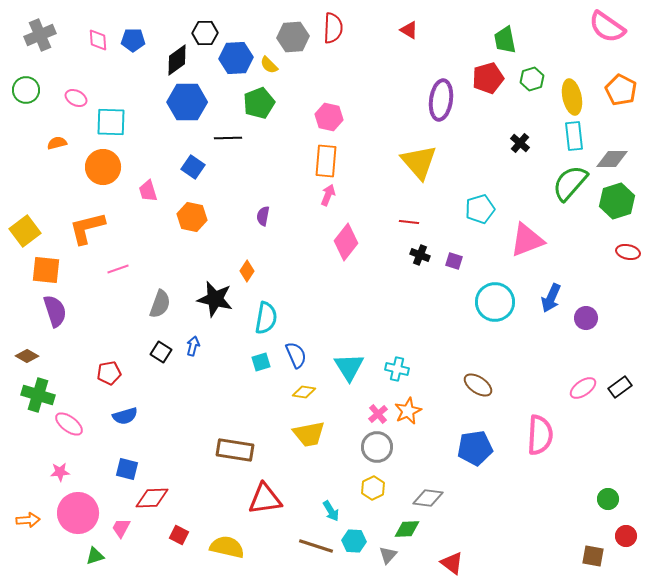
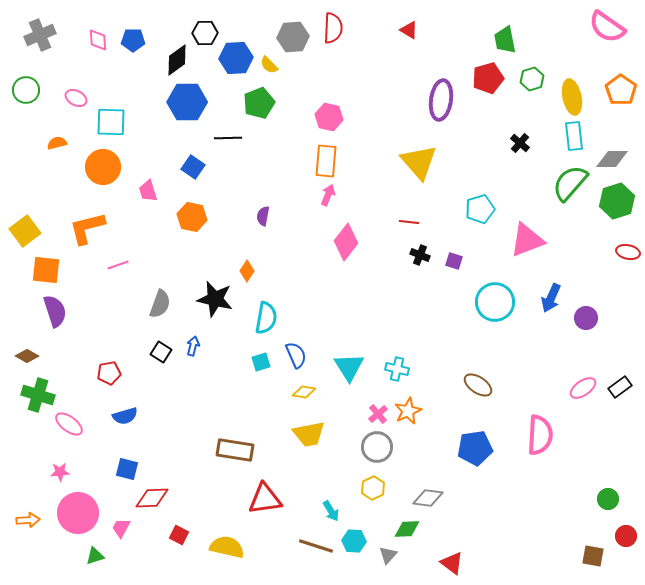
orange pentagon at (621, 90): rotated 8 degrees clockwise
pink line at (118, 269): moved 4 px up
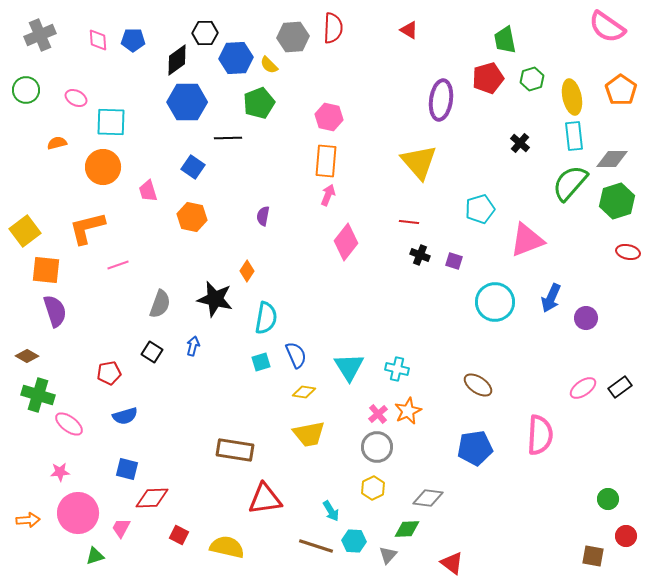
black square at (161, 352): moved 9 px left
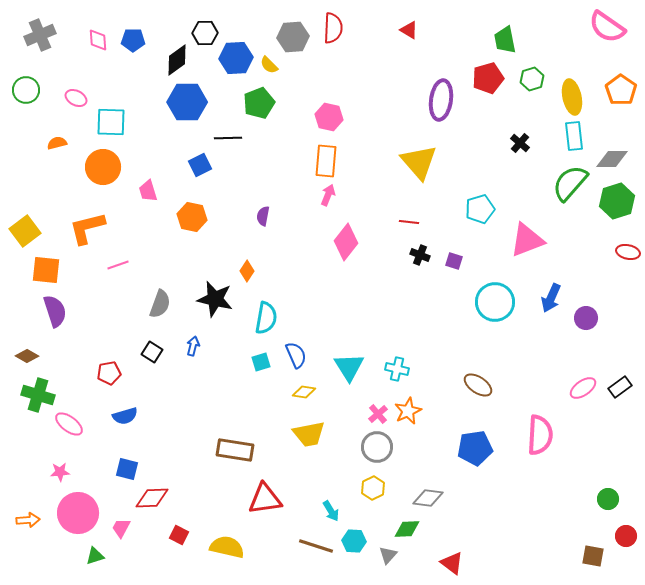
blue square at (193, 167): moved 7 px right, 2 px up; rotated 30 degrees clockwise
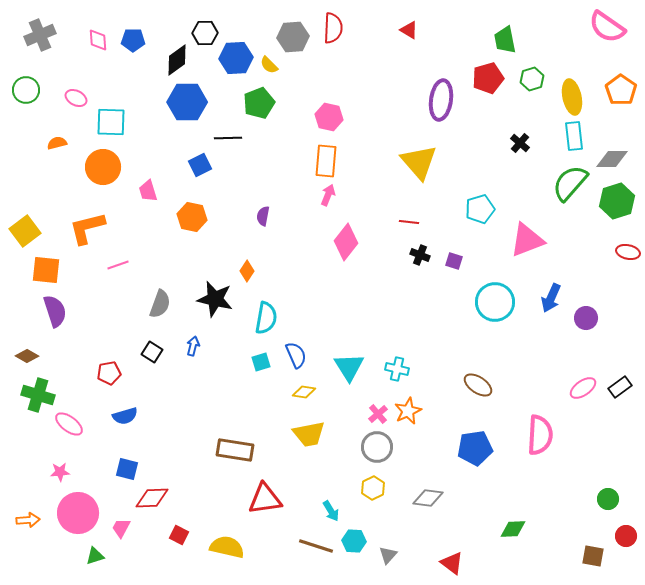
green diamond at (407, 529): moved 106 px right
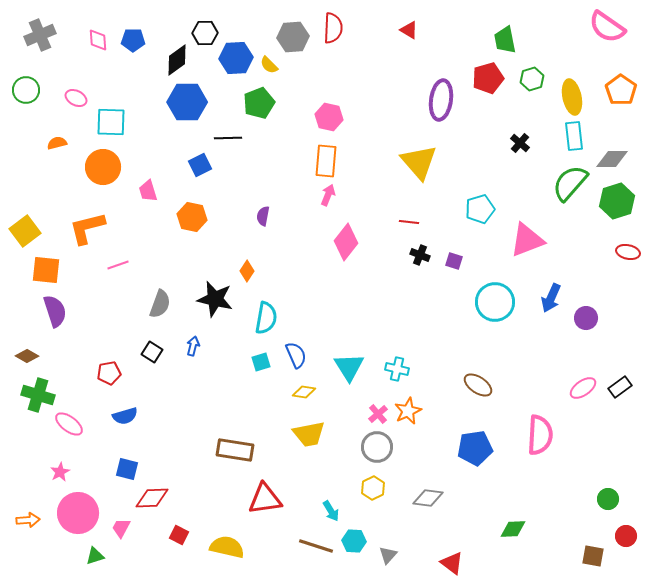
pink star at (60, 472): rotated 24 degrees counterclockwise
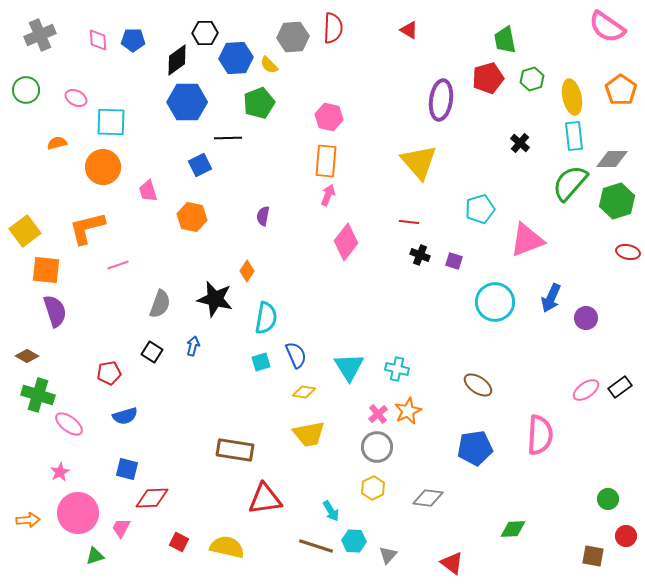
pink ellipse at (583, 388): moved 3 px right, 2 px down
red square at (179, 535): moved 7 px down
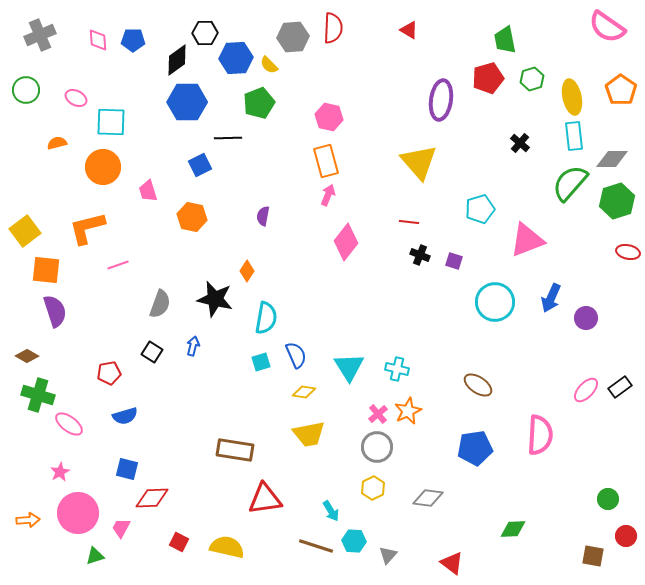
orange rectangle at (326, 161): rotated 20 degrees counterclockwise
pink ellipse at (586, 390): rotated 12 degrees counterclockwise
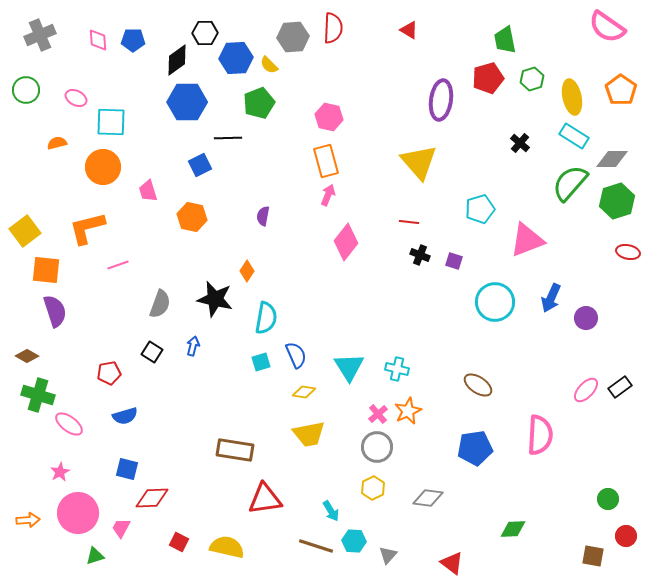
cyan rectangle at (574, 136): rotated 52 degrees counterclockwise
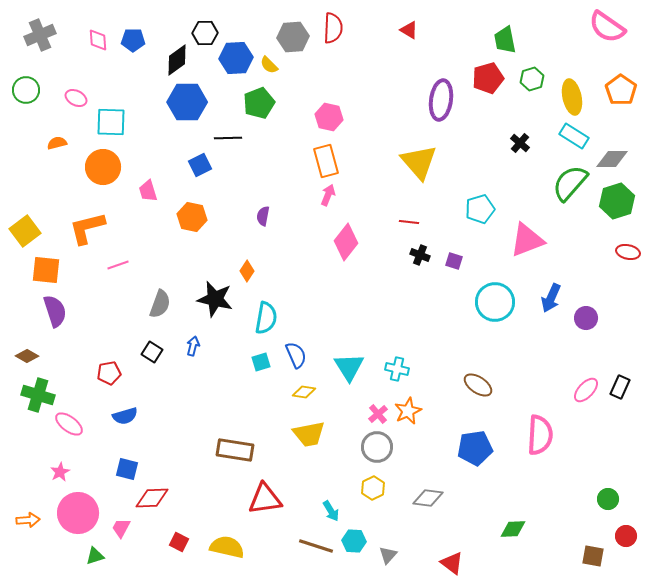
black rectangle at (620, 387): rotated 30 degrees counterclockwise
